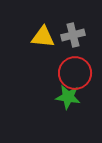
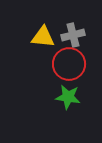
red circle: moved 6 px left, 9 px up
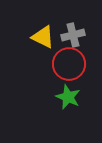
yellow triangle: rotated 20 degrees clockwise
green star: rotated 15 degrees clockwise
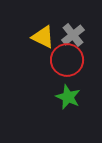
gray cross: rotated 25 degrees counterclockwise
red circle: moved 2 px left, 4 px up
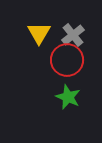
yellow triangle: moved 4 px left, 4 px up; rotated 35 degrees clockwise
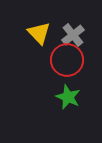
yellow triangle: rotated 15 degrees counterclockwise
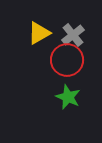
yellow triangle: rotated 45 degrees clockwise
